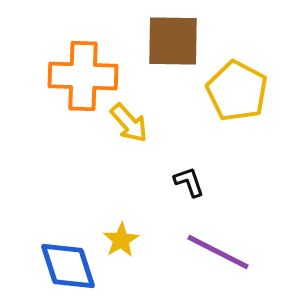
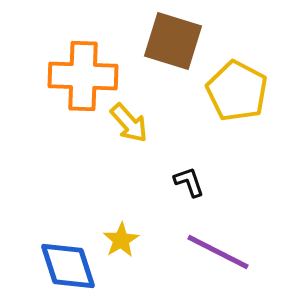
brown square: rotated 16 degrees clockwise
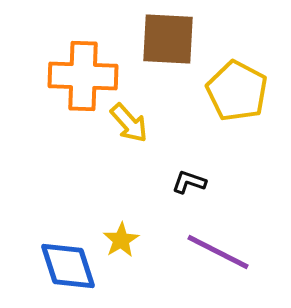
brown square: moved 5 px left, 2 px up; rotated 14 degrees counterclockwise
black L-shape: rotated 52 degrees counterclockwise
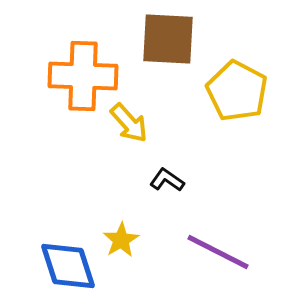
black L-shape: moved 22 px left, 2 px up; rotated 16 degrees clockwise
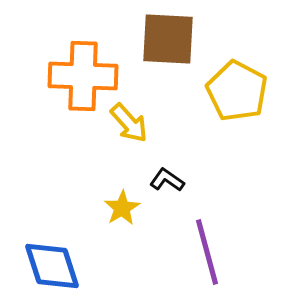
yellow star: moved 1 px right, 32 px up
purple line: moved 11 px left; rotated 48 degrees clockwise
blue diamond: moved 16 px left
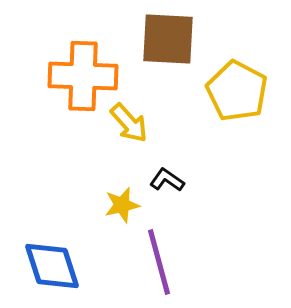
yellow star: moved 3 px up; rotated 18 degrees clockwise
purple line: moved 48 px left, 10 px down
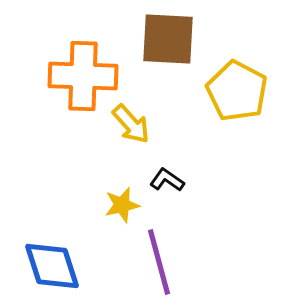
yellow arrow: moved 2 px right, 1 px down
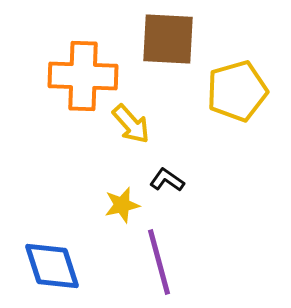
yellow pentagon: rotated 28 degrees clockwise
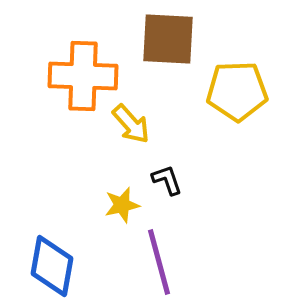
yellow pentagon: rotated 14 degrees clockwise
black L-shape: rotated 36 degrees clockwise
blue diamond: rotated 28 degrees clockwise
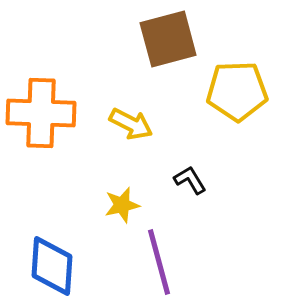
brown square: rotated 18 degrees counterclockwise
orange cross: moved 42 px left, 37 px down
yellow arrow: rotated 21 degrees counterclockwise
black L-shape: moved 23 px right; rotated 12 degrees counterclockwise
blue diamond: rotated 6 degrees counterclockwise
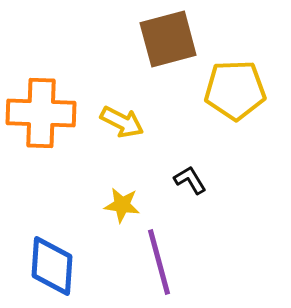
yellow pentagon: moved 2 px left, 1 px up
yellow arrow: moved 9 px left, 2 px up
yellow star: rotated 21 degrees clockwise
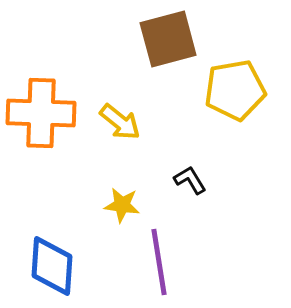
yellow pentagon: rotated 8 degrees counterclockwise
yellow arrow: moved 2 px left; rotated 12 degrees clockwise
purple line: rotated 6 degrees clockwise
